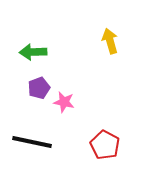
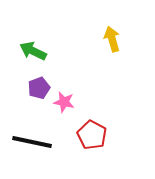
yellow arrow: moved 2 px right, 2 px up
green arrow: moved 1 px up; rotated 28 degrees clockwise
red pentagon: moved 13 px left, 10 px up
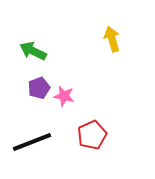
pink star: moved 6 px up
red pentagon: rotated 20 degrees clockwise
black line: rotated 33 degrees counterclockwise
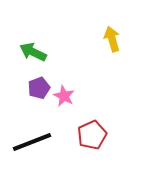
green arrow: moved 1 px down
pink star: rotated 15 degrees clockwise
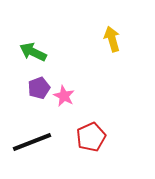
red pentagon: moved 1 px left, 2 px down
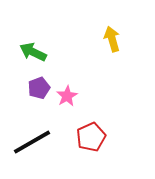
pink star: moved 3 px right; rotated 15 degrees clockwise
black line: rotated 9 degrees counterclockwise
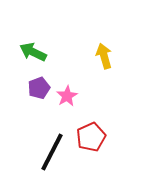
yellow arrow: moved 8 px left, 17 px down
black line: moved 20 px right, 10 px down; rotated 33 degrees counterclockwise
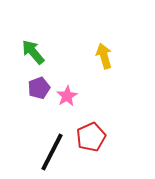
green arrow: rotated 24 degrees clockwise
